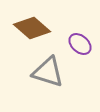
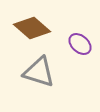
gray triangle: moved 9 px left
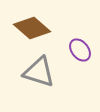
purple ellipse: moved 6 px down; rotated 10 degrees clockwise
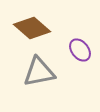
gray triangle: rotated 28 degrees counterclockwise
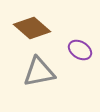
purple ellipse: rotated 20 degrees counterclockwise
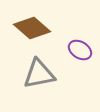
gray triangle: moved 2 px down
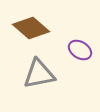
brown diamond: moved 1 px left
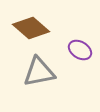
gray triangle: moved 2 px up
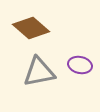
purple ellipse: moved 15 px down; rotated 20 degrees counterclockwise
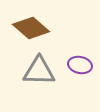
gray triangle: moved 1 px up; rotated 12 degrees clockwise
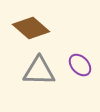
purple ellipse: rotated 35 degrees clockwise
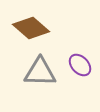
gray triangle: moved 1 px right, 1 px down
